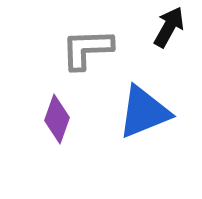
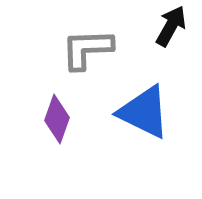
black arrow: moved 2 px right, 1 px up
blue triangle: rotated 48 degrees clockwise
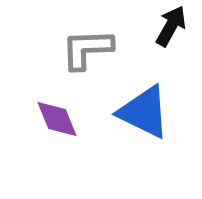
purple diamond: rotated 42 degrees counterclockwise
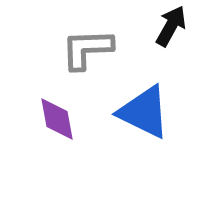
purple diamond: rotated 12 degrees clockwise
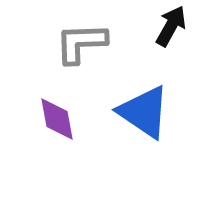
gray L-shape: moved 6 px left, 6 px up
blue triangle: rotated 8 degrees clockwise
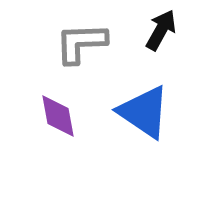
black arrow: moved 10 px left, 4 px down
purple diamond: moved 1 px right, 3 px up
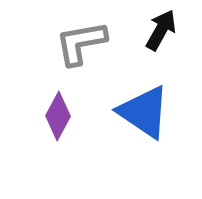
gray L-shape: rotated 8 degrees counterclockwise
purple diamond: rotated 39 degrees clockwise
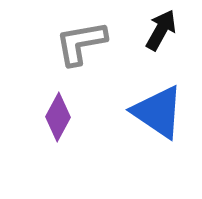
blue triangle: moved 14 px right
purple diamond: moved 1 px down
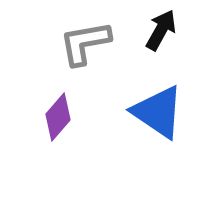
gray L-shape: moved 4 px right
purple diamond: rotated 12 degrees clockwise
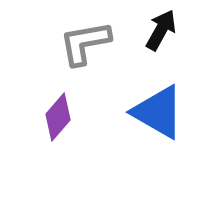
blue triangle: rotated 4 degrees counterclockwise
